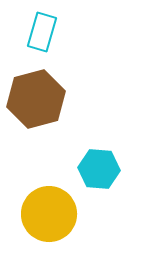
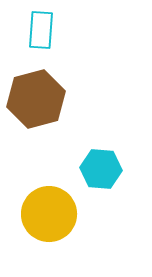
cyan rectangle: moved 1 px left, 2 px up; rotated 12 degrees counterclockwise
cyan hexagon: moved 2 px right
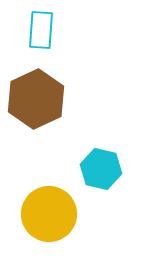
brown hexagon: rotated 10 degrees counterclockwise
cyan hexagon: rotated 9 degrees clockwise
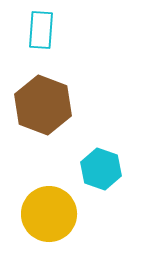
brown hexagon: moved 7 px right, 6 px down; rotated 14 degrees counterclockwise
cyan hexagon: rotated 6 degrees clockwise
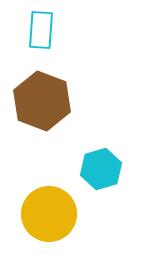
brown hexagon: moved 1 px left, 4 px up
cyan hexagon: rotated 24 degrees clockwise
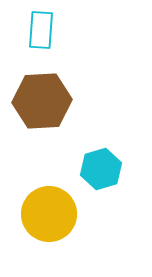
brown hexagon: rotated 24 degrees counterclockwise
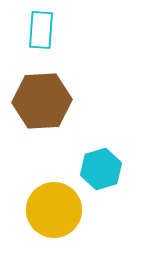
yellow circle: moved 5 px right, 4 px up
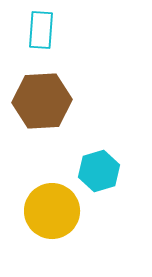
cyan hexagon: moved 2 px left, 2 px down
yellow circle: moved 2 px left, 1 px down
